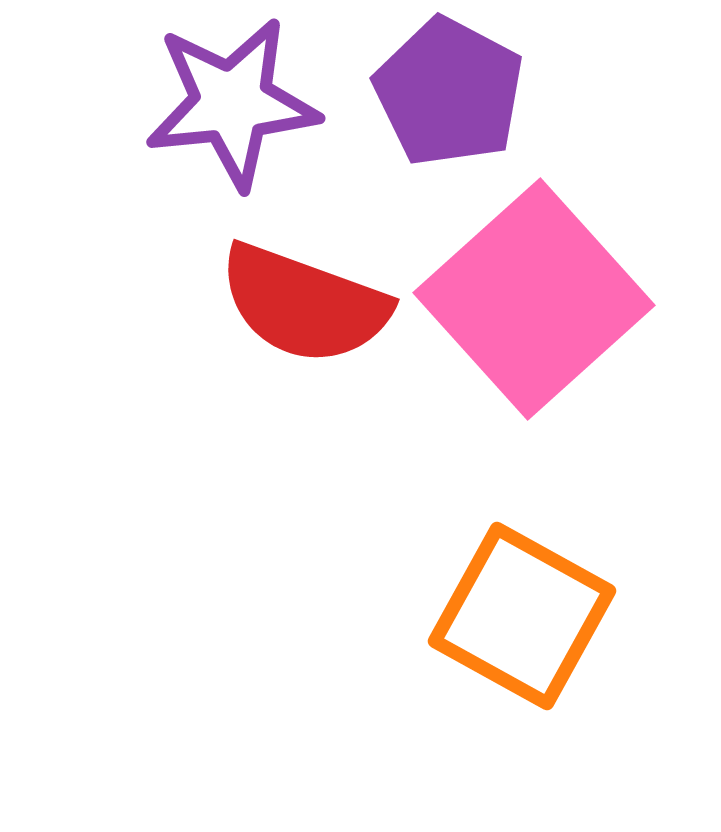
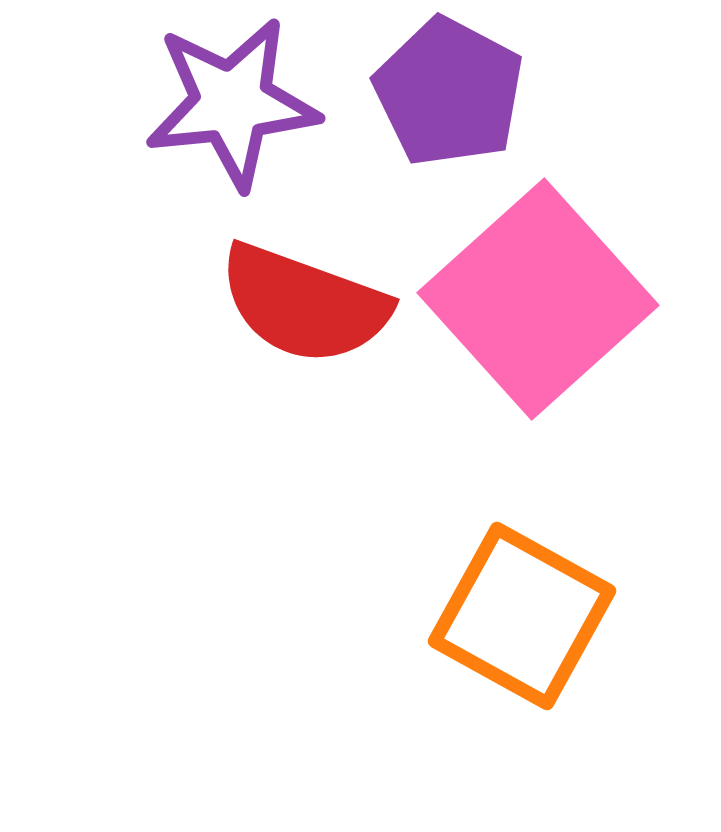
pink square: moved 4 px right
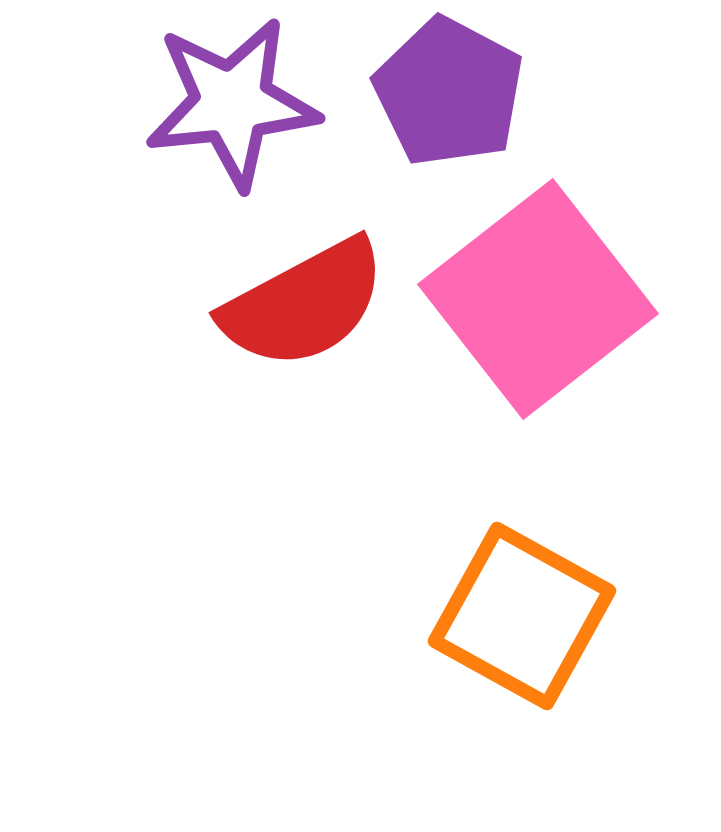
pink square: rotated 4 degrees clockwise
red semicircle: rotated 48 degrees counterclockwise
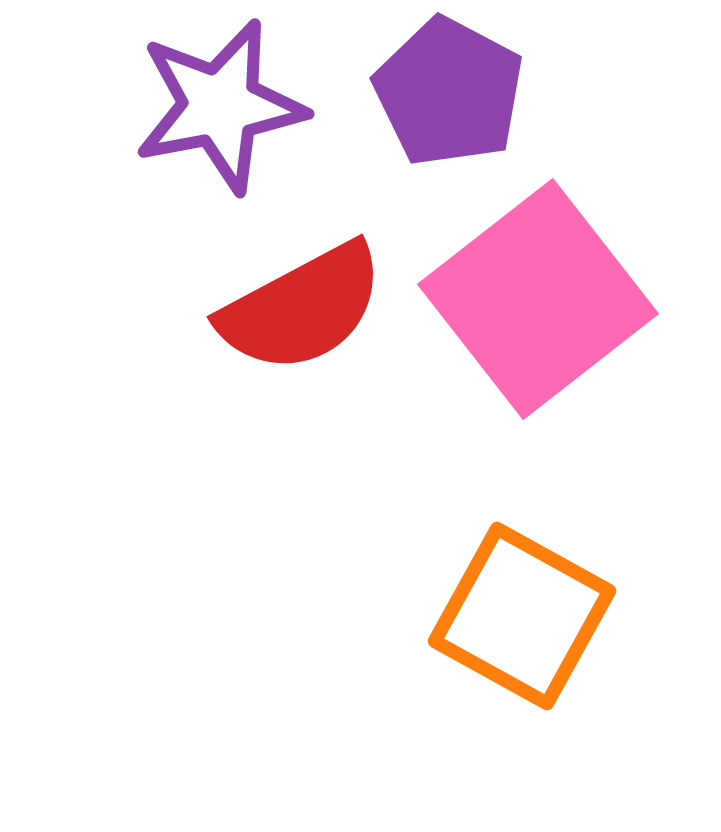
purple star: moved 12 px left, 3 px down; rotated 5 degrees counterclockwise
red semicircle: moved 2 px left, 4 px down
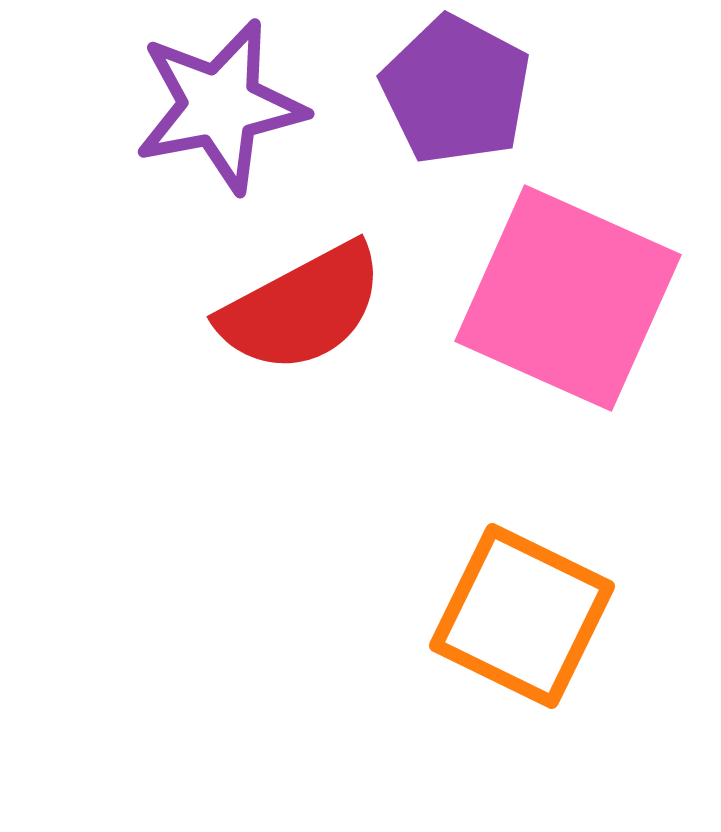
purple pentagon: moved 7 px right, 2 px up
pink square: moved 30 px right, 1 px up; rotated 28 degrees counterclockwise
orange square: rotated 3 degrees counterclockwise
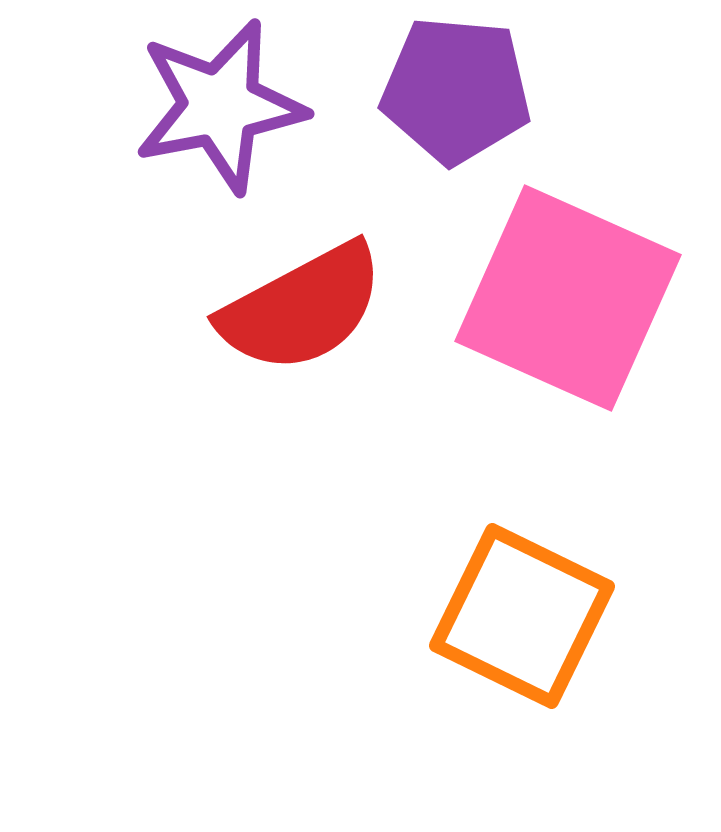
purple pentagon: rotated 23 degrees counterclockwise
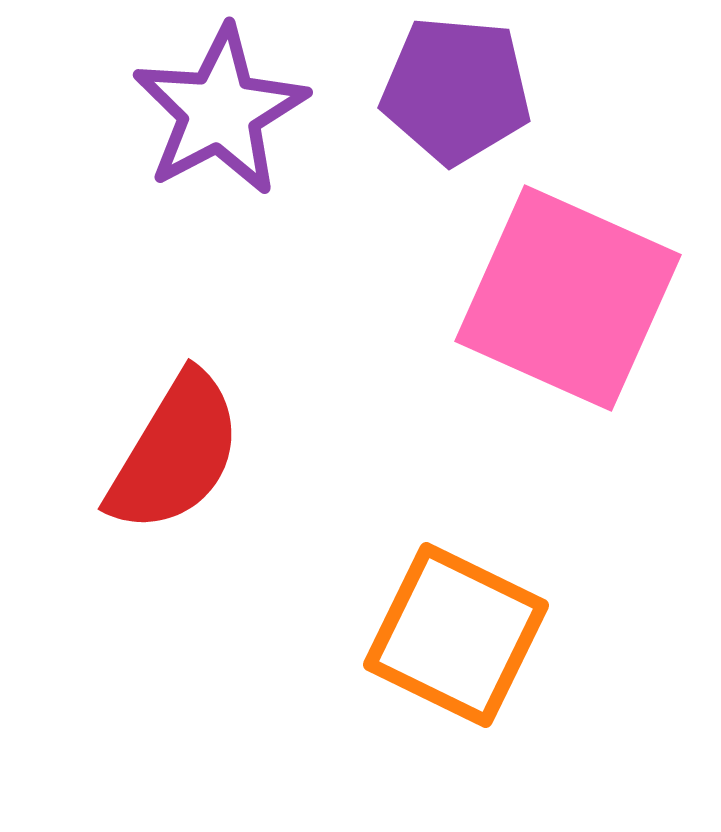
purple star: moved 5 px down; rotated 17 degrees counterclockwise
red semicircle: moved 127 px left, 145 px down; rotated 31 degrees counterclockwise
orange square: moved 66 px left, 19 px down
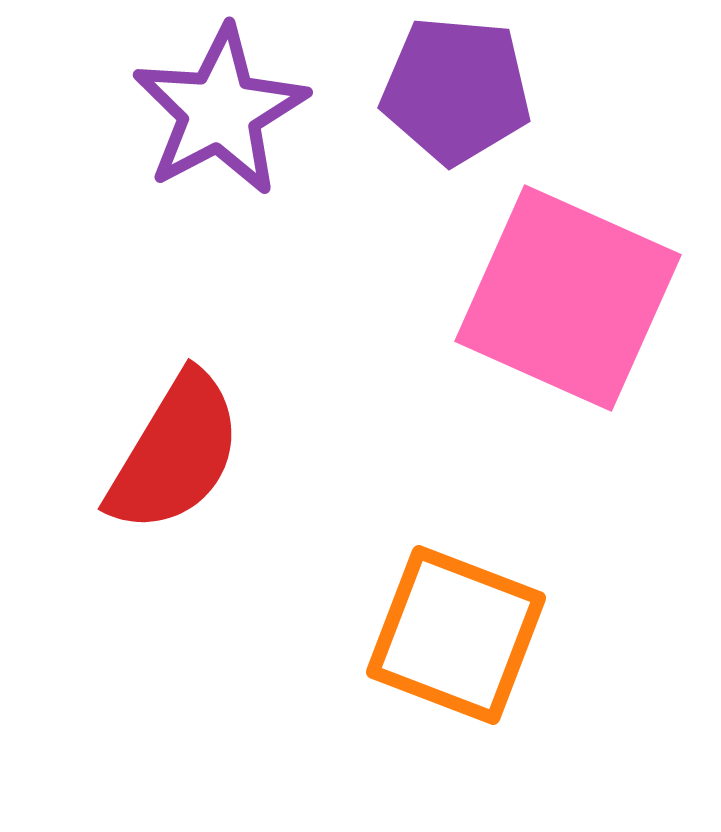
orange square: rotated 5 degrees counterclockwise
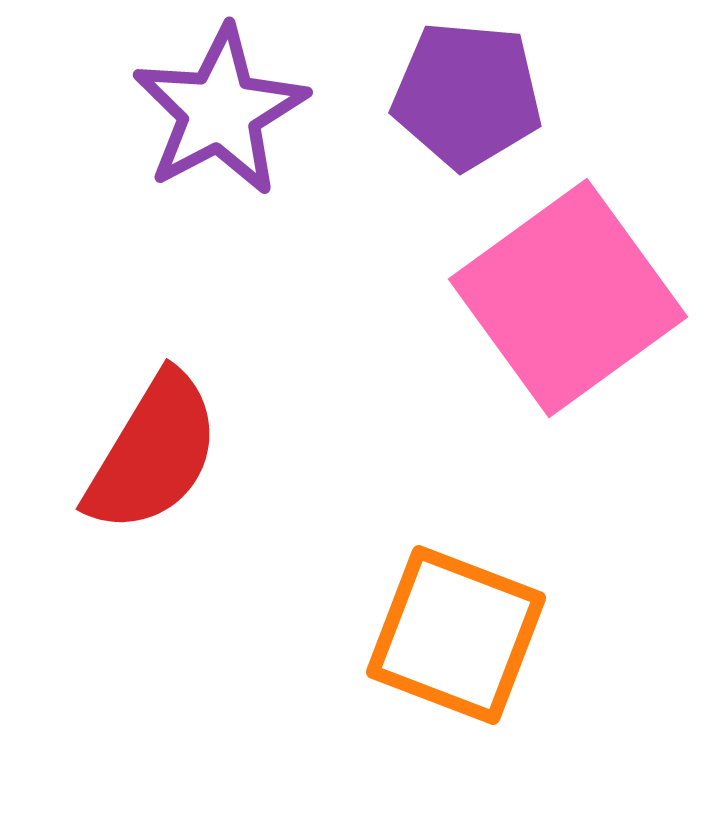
purple pentagon: moved 11 px right, 5 px down
pink square: rotated 30 degrees clockwise
red semicircle: moved 22 px left
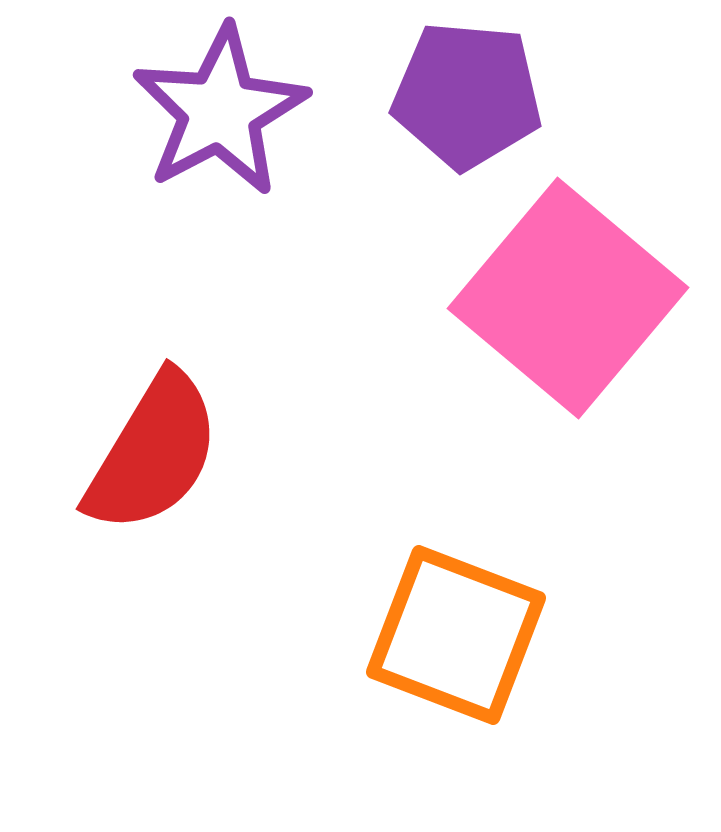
pink square: rotated 14 degrees counterclockwise
